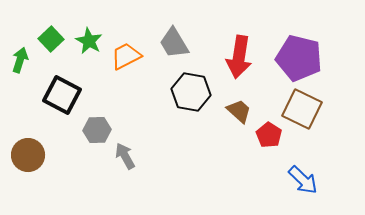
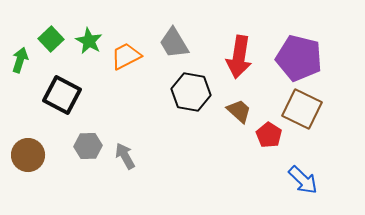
gray hexagon: moved 9 px left, 16 px down
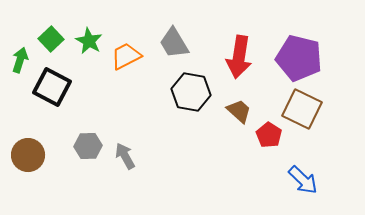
black square: moved 10 px left, 8 px up
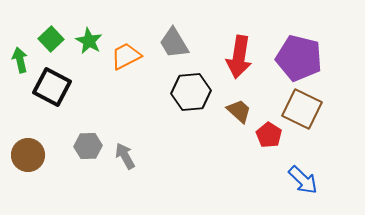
green arrow: rotated 30 degrees counterclockwise
black hexagon: rotated 15 degrees counterclockwise
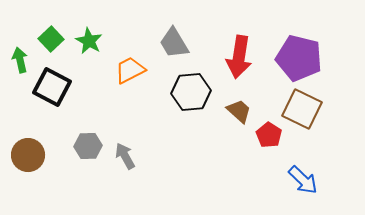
orange trapezoid: moved 4 px right, 14 px down
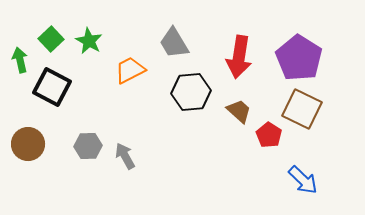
purple pentagon: rotated 18 degrees clockwise
brown circle: moved 11 px up
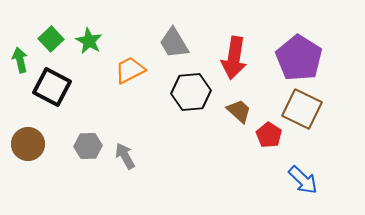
red arrow: moved 5 px left, 1 px down
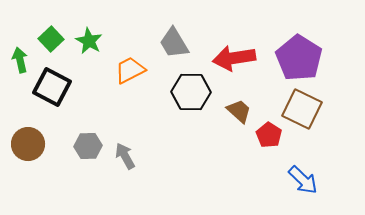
red arrow: rotated 72 degrees clockwise
black hexagon: rotated 6 degrees clockwise
